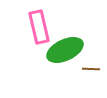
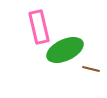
brown line: rotated 12 degrees clockwise
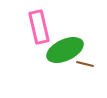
brown line: moved 6 px left, 5 px up
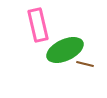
pink rectangle: moved 1 px left, 2 px up
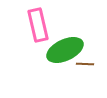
brown line: rotated 12 degrees counterclockwise
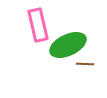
green ellipse: moved 3 px right, 5 px up
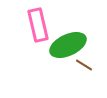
brown line: moved 1 px left, 1 px down; rotated 30 degrees clockwise
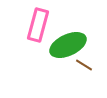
pink rectangle: rotated 28 degrees clockwise
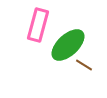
green ellipse: rotated 18 degrees counterclockwise
